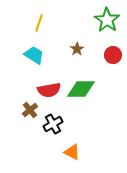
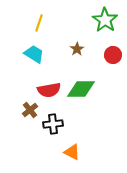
green star: moved 2 px left
cyan trapezoid: moved 1 px up
black cross: rotated 24 degrees clockwise
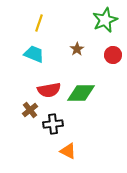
green star: rotated 15 degrees clockwise
cyan trapezoid: rotated 10 degrees counterclockwise
green diamond: moved 4 px down
orange triangle: moved 4 px left, 1 px up
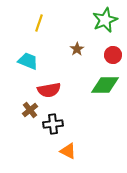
cyan trapezoid: moved 6 px left, 7 px down
green diamond: moved 24 px right, 8 px up
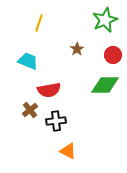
black cross: moved 3 px right, 3 px up
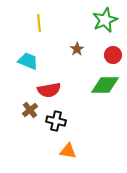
yellow line: rotated 24 degrees counterclockwise
black cross: rotated 18 degrees clockwise
orange triangle: rotated 18 degrees counterclockwise
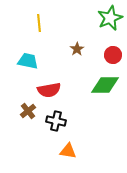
green star: moved 5 px right, 2 px up
cyan trapezoid: rotated 10 degrees counterclockwise
brown cross: moved 2 px left, 1 px down
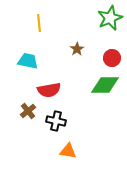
red circle: moved 1 px left, 3 px down
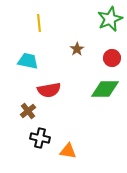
green star: moved 1 px down
green diamond: moved 4 px down
black cross: moved 16 px left, 17 px down
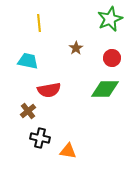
brown star: moved 1 px left, 1 px up
